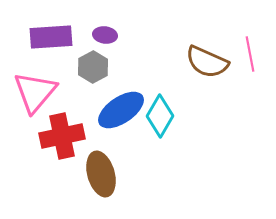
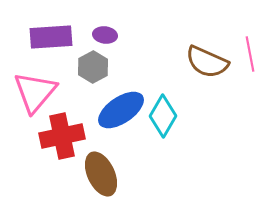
cyan diamond: moved 3 px right
brown ellipse: rotated 9 degrees counterclockwise
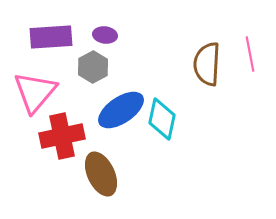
brown semicircle: moved 2 px down; rotated 69 degrees clockwise
cyan diamond: moved 1 px left, 3 px down; rotated 18 degrees counterclockwise
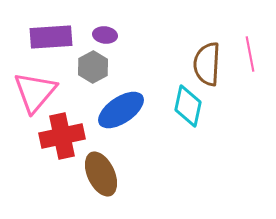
cyan diamond: moved 26 px right, 13 px up
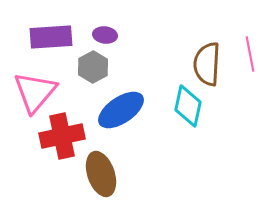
brown ellipse: rotated 6 degrees clockwise
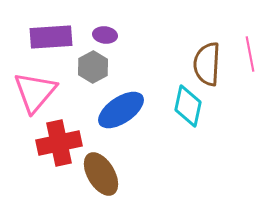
red cross: moved 3 px left, 7 px down
brown ellipse: rotated 12 degrees counterclockwise
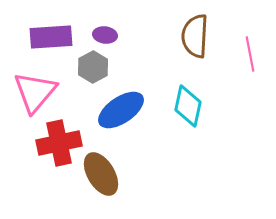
brown semicircle: moved 12 px left, 28 px up
